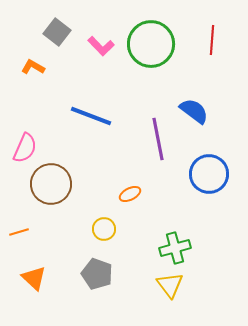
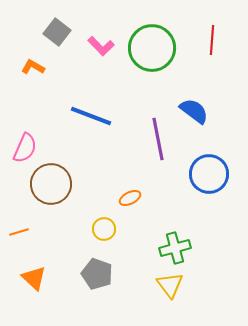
green circle: moved 1 px right, 4 px down
orange ellipse: moved 4 px down
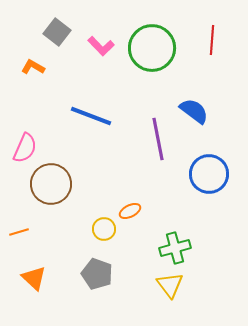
orange ellipse: moved 13 px down
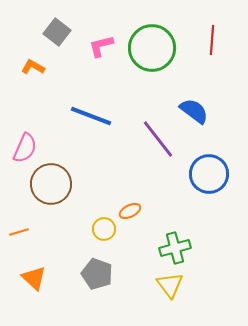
pink L-shape: rotated 120 degrees clockwise
purple line: rotated 27 degrees counterclockwise
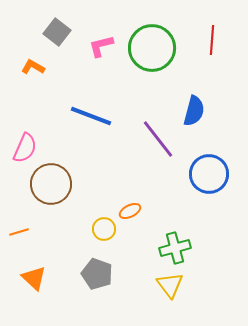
blue semicircle: rotated 68 degrees clockwise
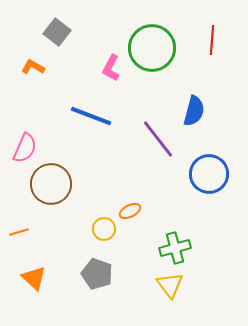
pink L-shape: moved 10 px right, 22 px down; rotated 48 degrees counterclockwise
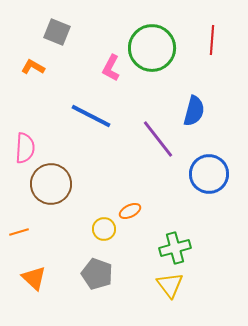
gray square: rotated 16 degrees counterclockwise
blue line: rotated 6 degrees clockwise
pink semicircle: rotated 20 degrees counterclockwise
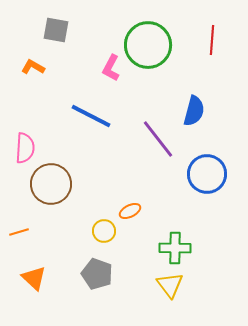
gray square: moved 1 px left, 2 px up; rotated 12 degrees counterclockwise
green circle: moved 4 px left, 3 px up
blue circle: moved 2 px left
yellow circle: moved 2 px down
green cross: rotated 16 degrees clockwise
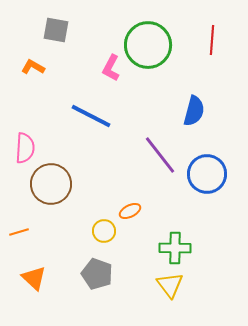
purple line: moved 2 px right, 16 px down
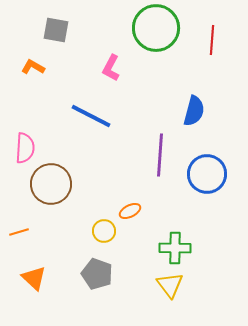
green circle: moved 8 px right, 17 px up
purple line: rotated 42 degrees clockwise
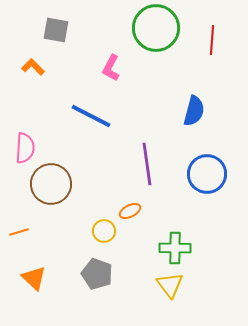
orange L-shape: rotated 15 degrees clockwise
purple line: moved 13 px left, 9 px down; rotated 12 degrees counterclockwise
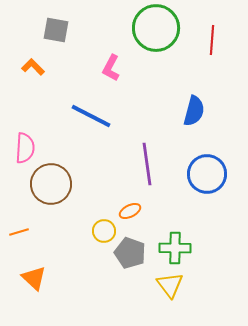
gray pentagon: moved 33 px right, 21 px up
